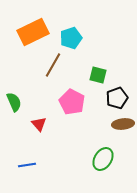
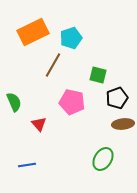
pink pentagon: rotated 15 degrees counterclockwise
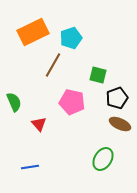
brown ellipse: moved 3 px left; rotated 30 degrees clockwise
blue line: moved 3 px right, 2 px down
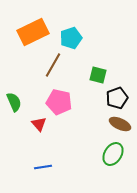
pink pentagon: moved 13 px left
green ellipse: moved 10 px right, 5 px up
blue line: moved 13 px right
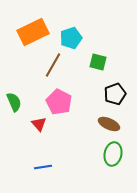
green square: moved 13 px up
black pentagon: moved 2 px left, 4 px up
pink pentagon: rotated 15 degrees clockwise
brown ellipse: moved 11 px left
green ellipse: rotated 20 degrees counterclockwise
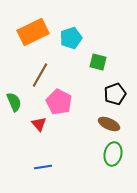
brown line: moved 13 px left, 10 px down
